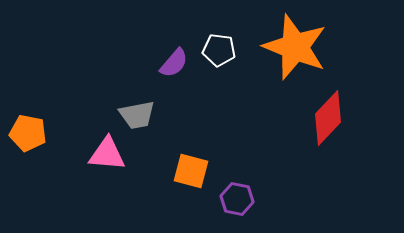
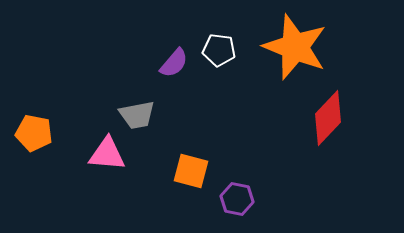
orange pentagon: moved 6 px right
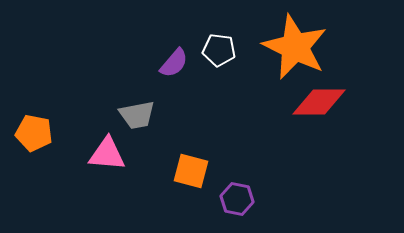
orange star: rotated 4 degrees clockwise
red diamond: moved 9 px left, 16 px up; rotated 46 degrees clockwise
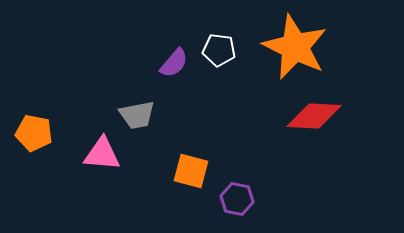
red diamond: moved 5 px left, 14 px down; rotated 4 degrees clockwise
pink triangle: moved 5 px left
